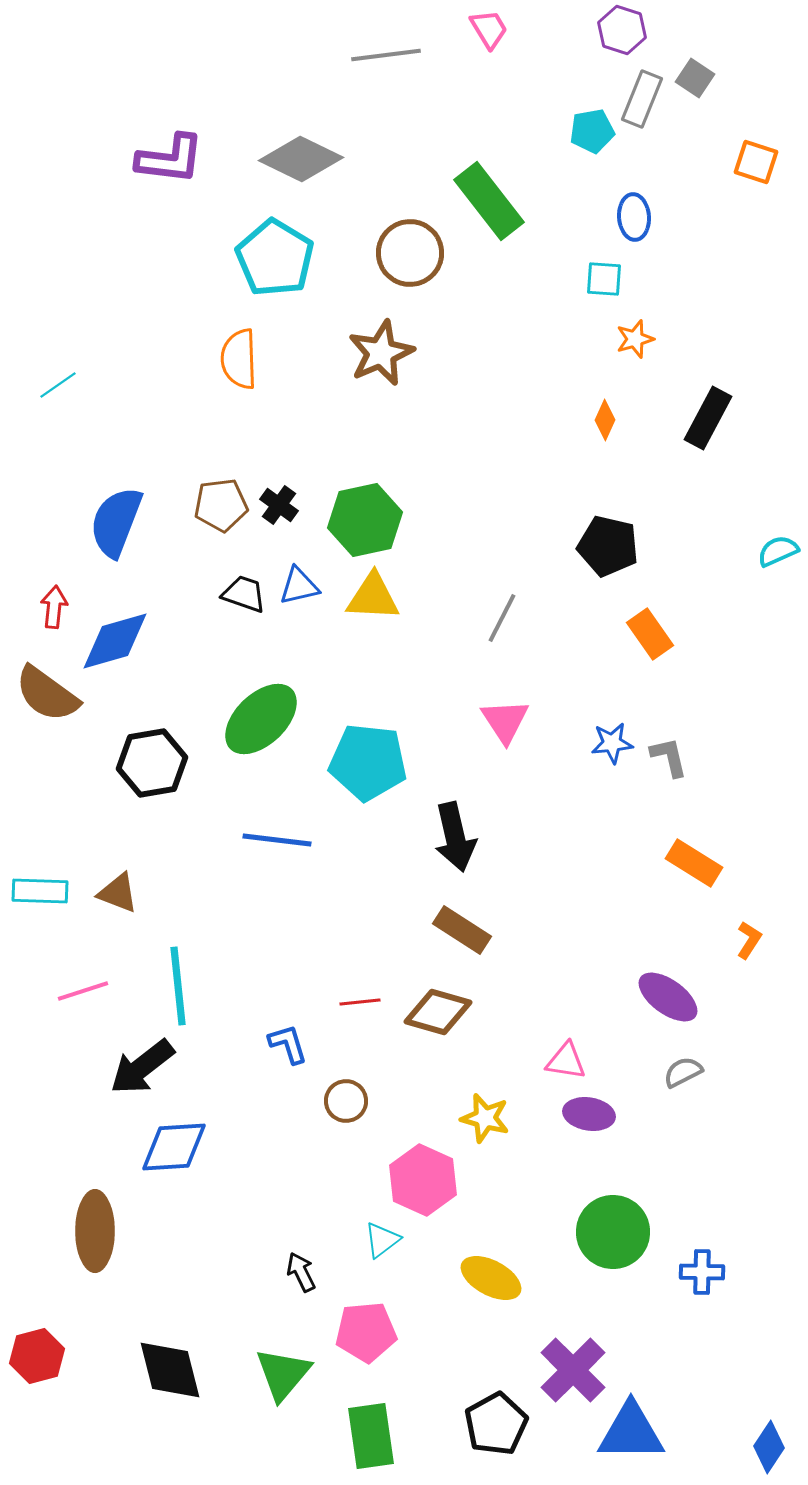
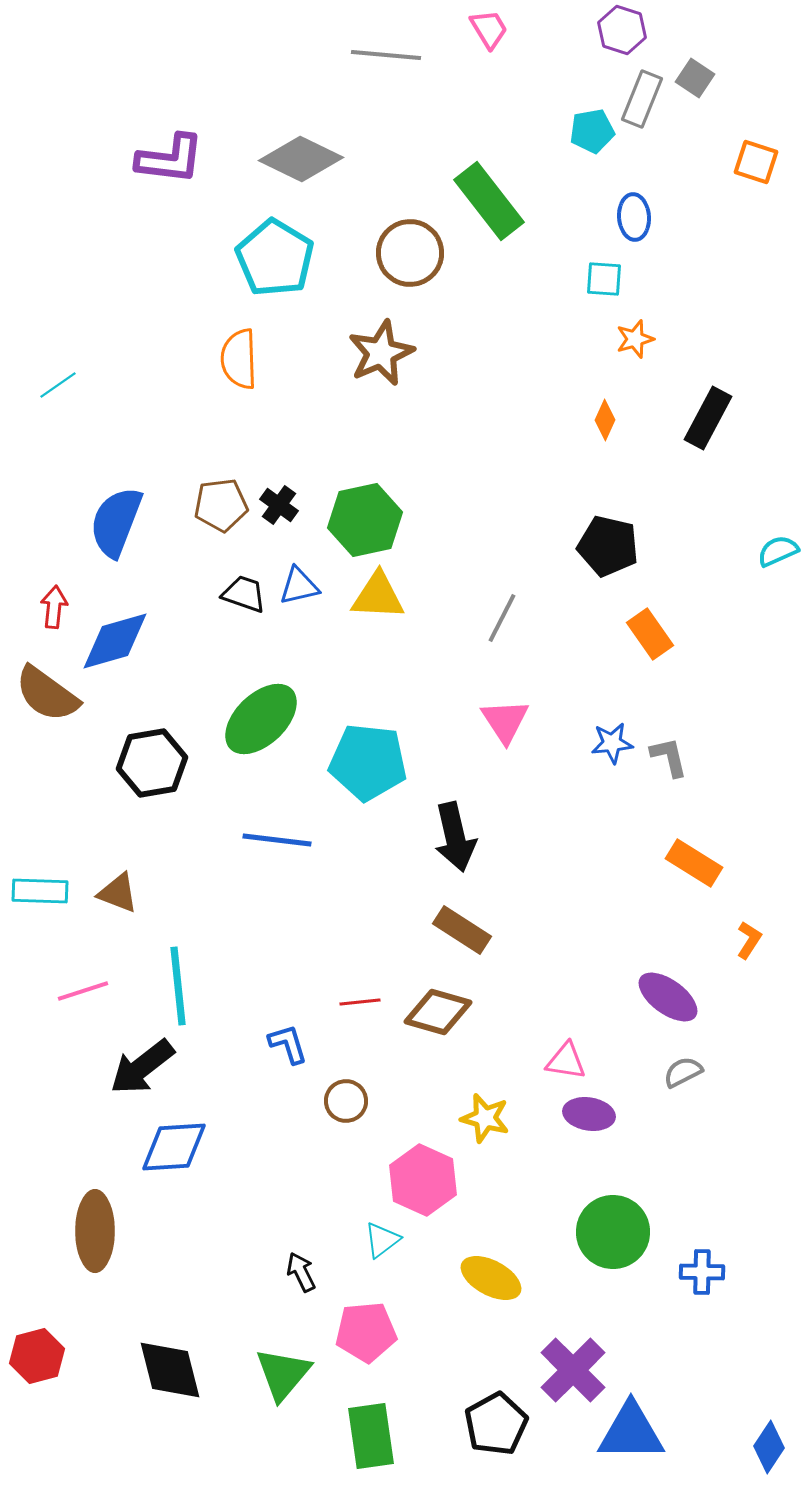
gray line at (386, 55): rotated 12 degrees clockwise
yellow triangle at (373, 597): moved 5 px right, 1 px up
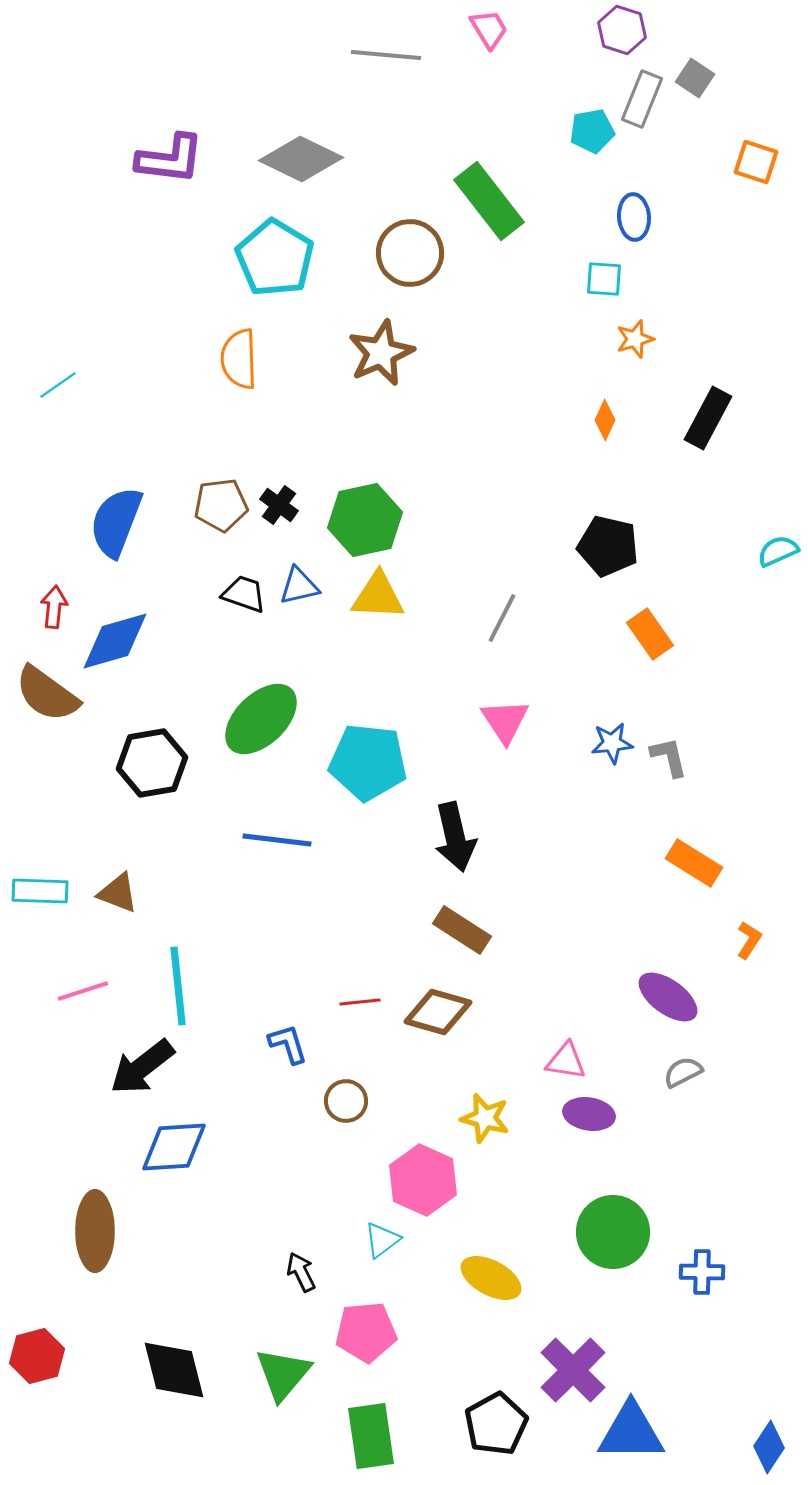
black diamond at (170, 1370): moved 4 px right
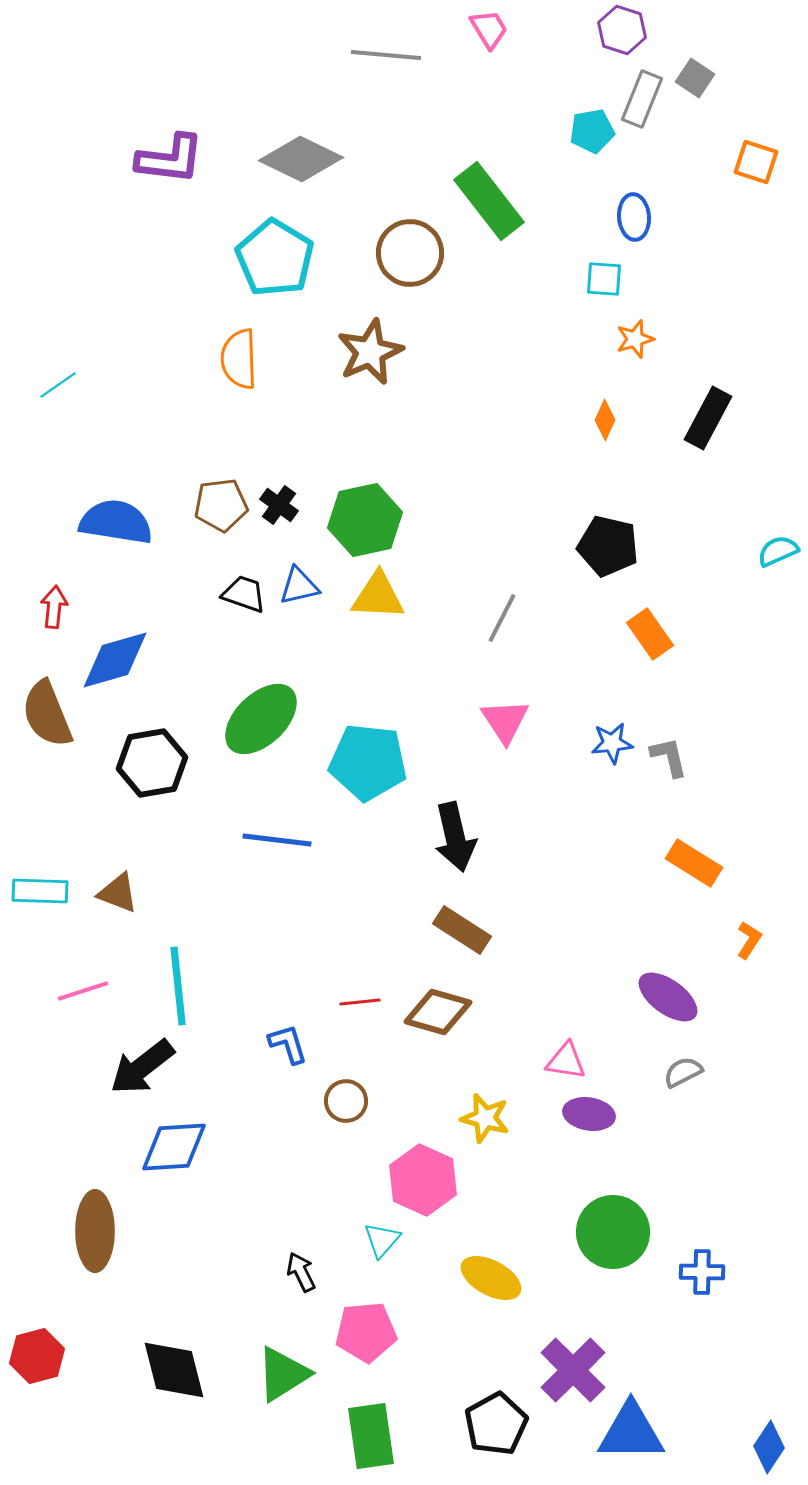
brown star at (381, 353): moved 11 px left, 1 px up
blue semicircle at (116, 522): rotated 78 degrees clockwise
blue diamond at (115, 641): moved 19 px down
brown semicircle at (47, 694): moved 20 px down; rotated 32 degrees clockwise
cyan triangle at (382, 1240): rotated 12 degrees counterclockwise
green triangle at (283, 1374): rotated 18 degrees clockwise
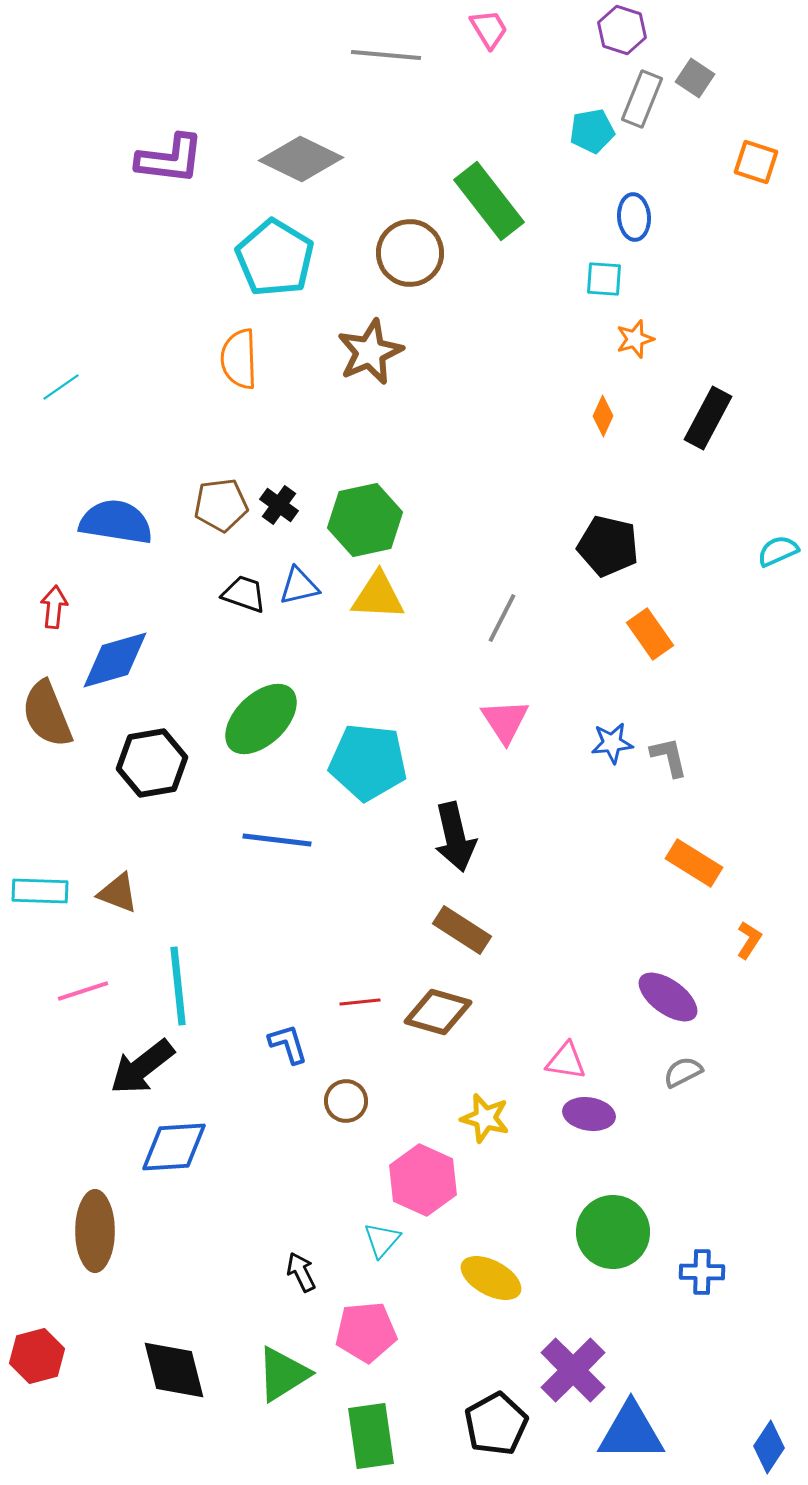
cyan line at (58, 385): moved 3 px right, 2 px down
orange diamond at (605, 420): moved 2 px left, 4 px up
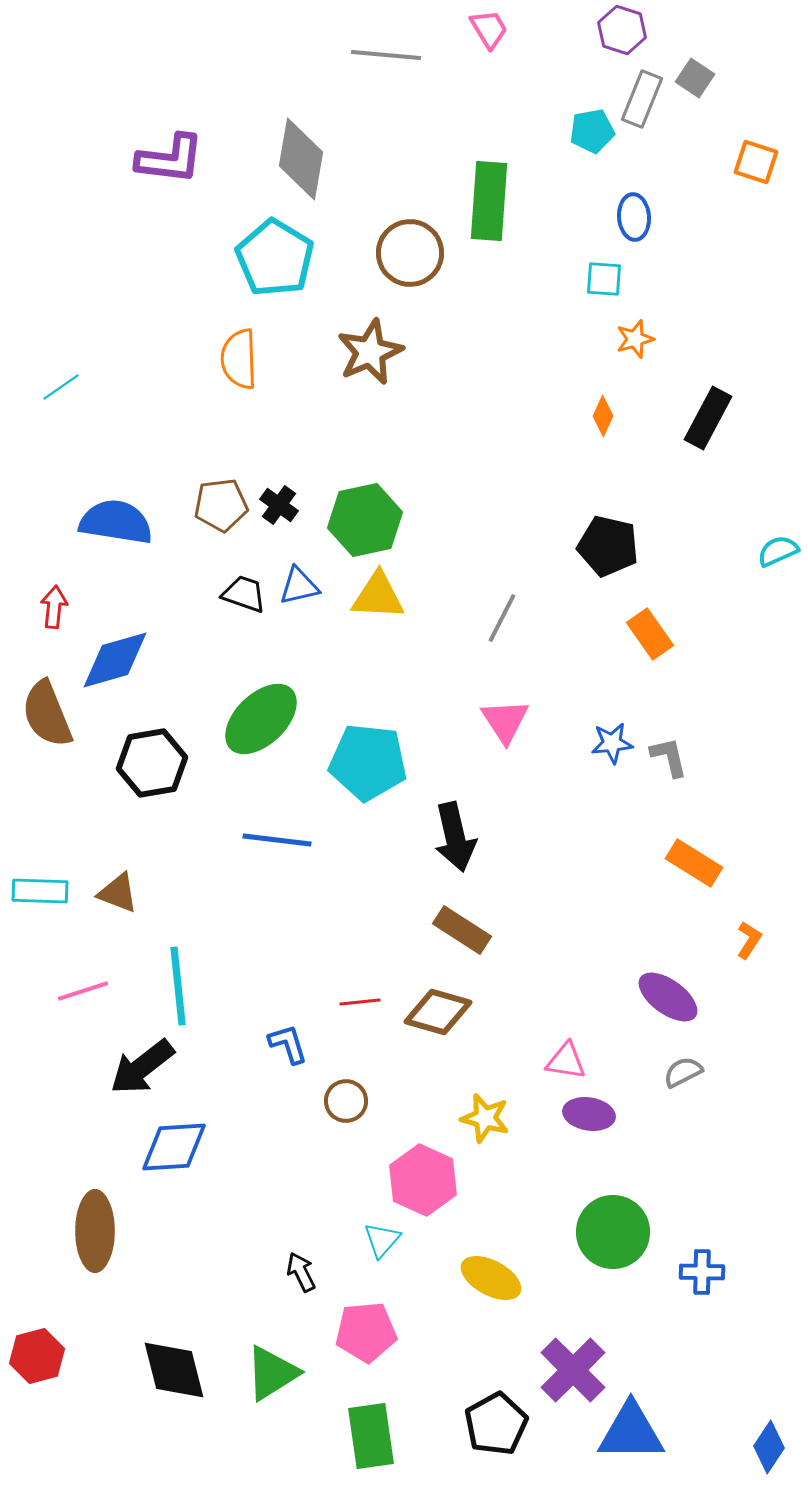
gray diamond at (301, 159): rotated 74 degrees clockwise
green rectangle at (489, 201): rotated 42 degrees clockwise
green triangle at (283, 1374): moved 11 px left, 1 px up
